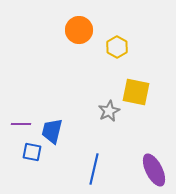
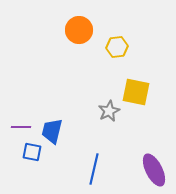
yellow hexagon: rotated 25 degrees clockwise
purple line: moved 3 px down
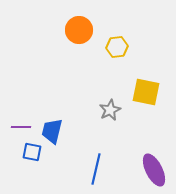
yellow square: moved 10 px right
gray star: moved 1 px right, 1 px up
blue line: moved 2 px right
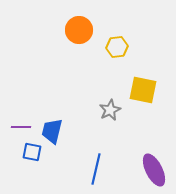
yellow square: moved 3 px left, 2 px up
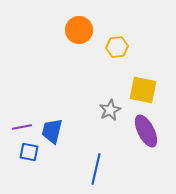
purple line: moved 1 px right; rotated 12 degrees counterclockwise
blue square: moved 3 px left
purple ellipse: moved 8 px left, 39 px up
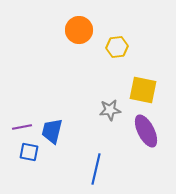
gray star: rotated 20 degrees clockwise
